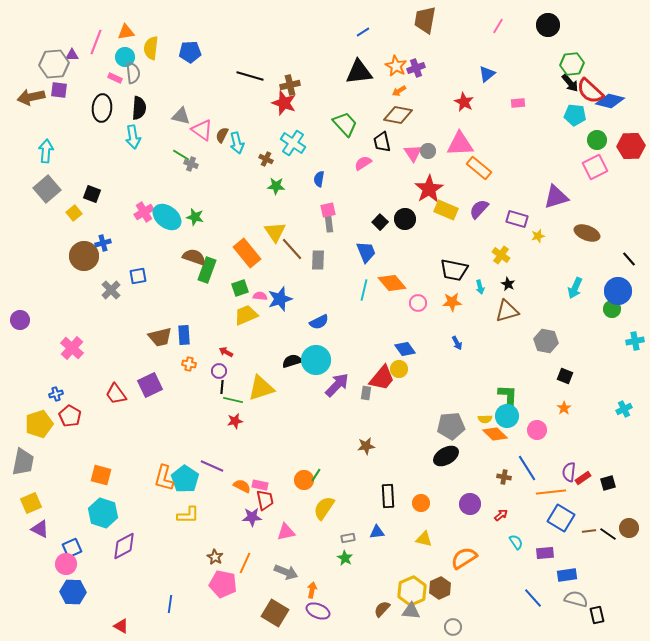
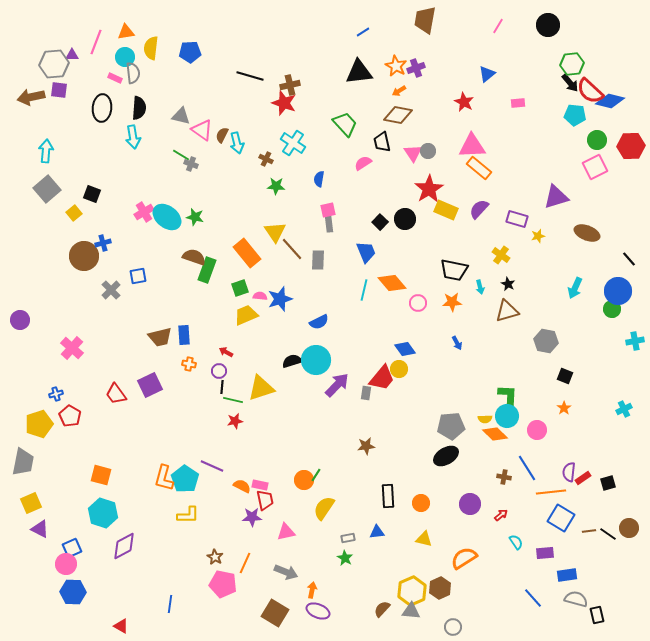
pink triangle at (460, 144): moved 12 px right, 2 px down
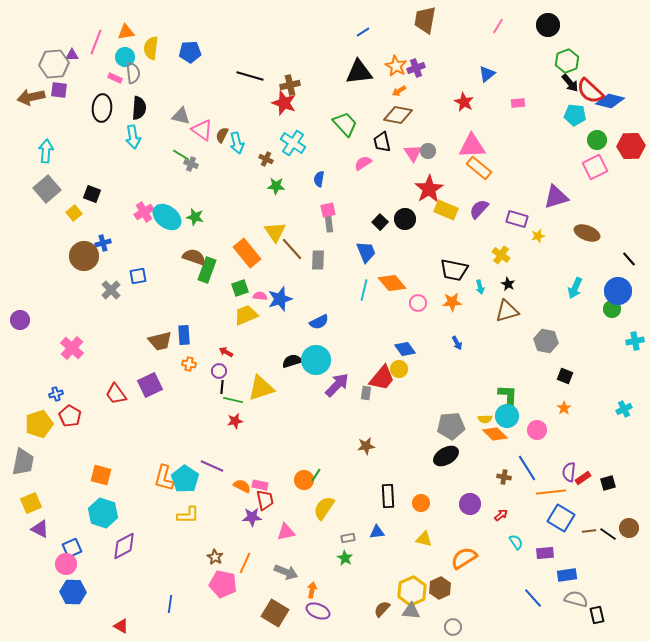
green hexagon at (572, 64): moved 5 px left, 3 px up; rotated 15 degrees counterclockwise
brown trapezoid at (160, 337): moved 4 px down
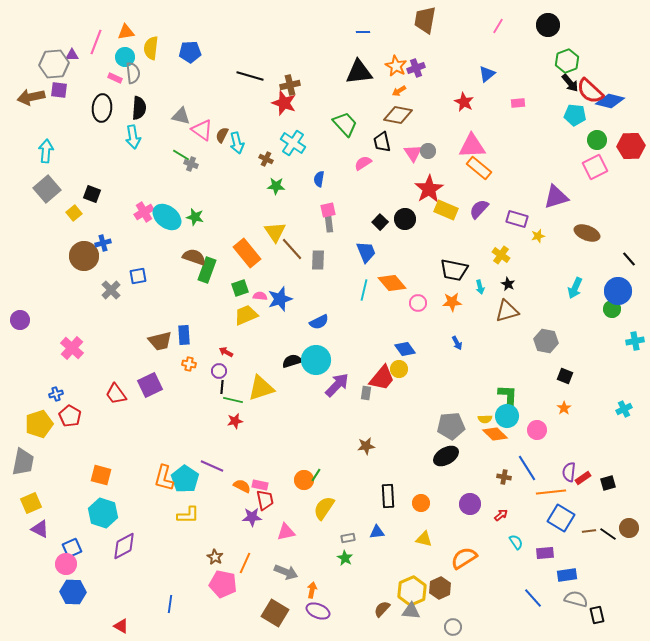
blue line at (363, 32): rotated 32 degrees clockwise
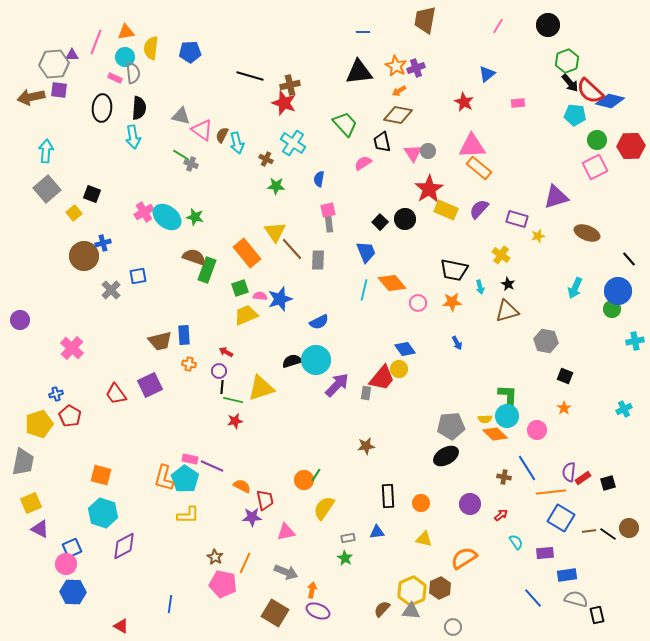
pink rectangle at (260, 485): moved 70 px left, 26 px up
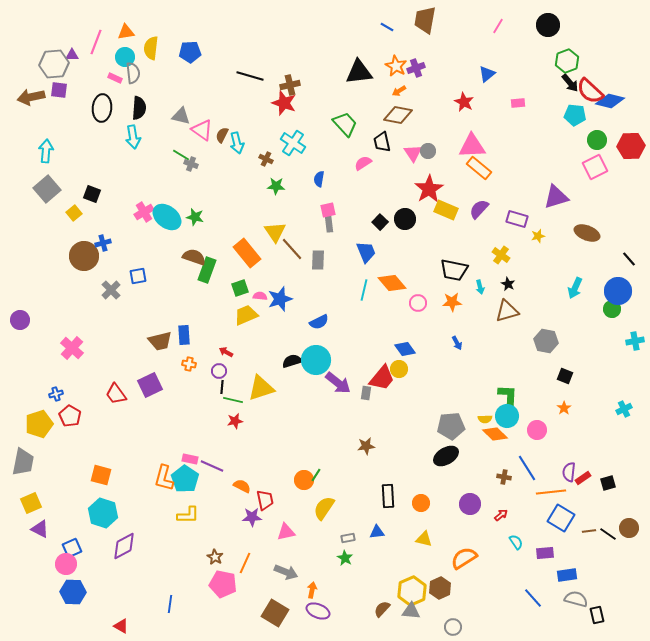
blue line at (363, 32): moved 24 px right, 5 px up; rotated 32 degrees clockwise
purple arrow at (337, 385): moved 1 px right, 2 px up; rotated 84 degrees clockwise
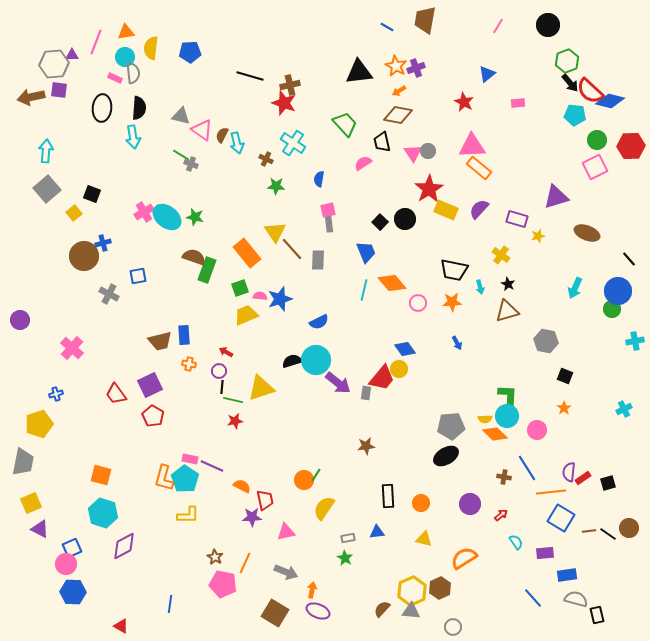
gray cross at (111, 290): moved 2 px left, 4 px down; rotated 18 degrees counterclockwise
red pentagon at (70, 416): moved 83 px right
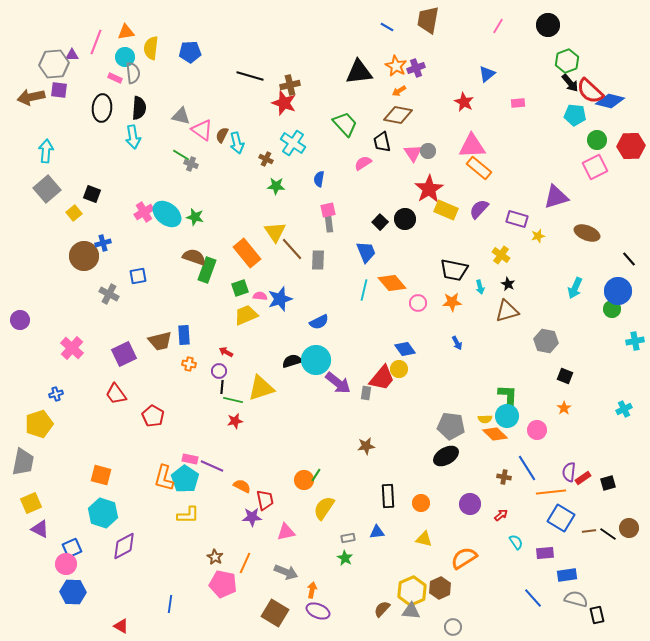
brown trapezoid at (425, 20): moved 3 px right
cyan ellipse at (167, 217): moved 3 px up
purple square at (150, 385): moved 26 px left, 31 px up
gray pentagon at (451, 426): rotated 12 degrees clockwise
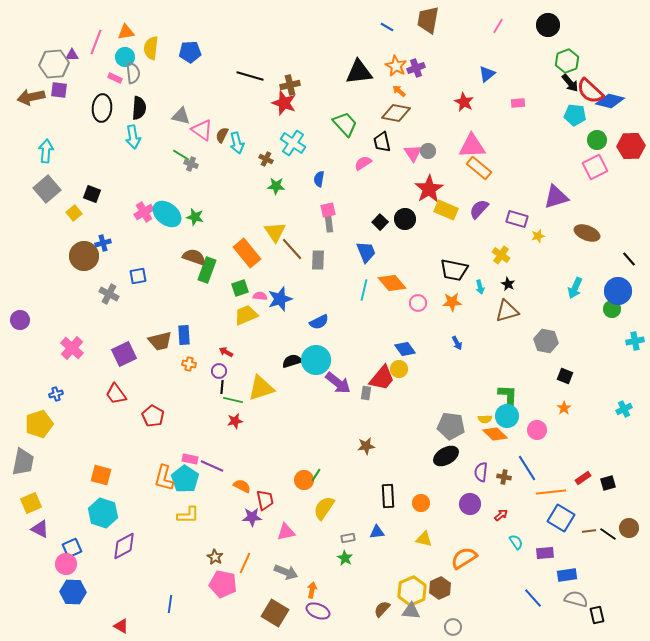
orange arrow at (399, 91): rotated 72 degrees clockwise
brown diamond at (398, 115): moved 2 px left, 2 px up
purple semicircle at (569, 472): moved 88 px left
